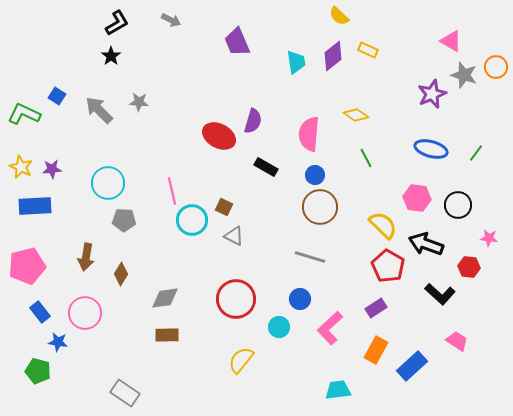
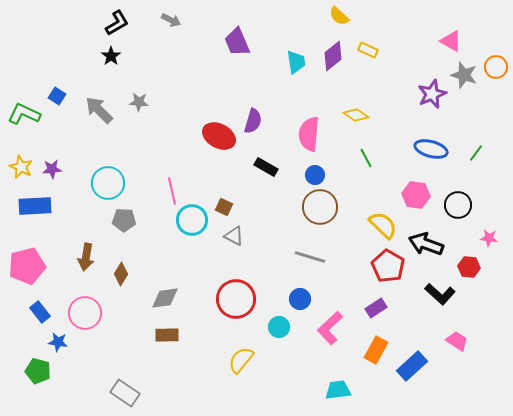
pink hexagon at (417, 198): moved 1 px left, 3 px up
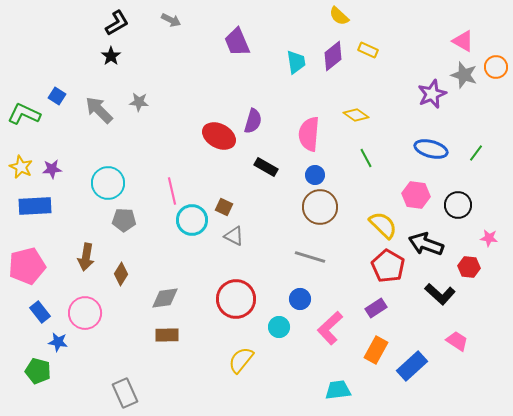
pink triangle at (451, 41): moved 12 px right
gray rectangle at (125, 393): rotated 32 degrees clockwise
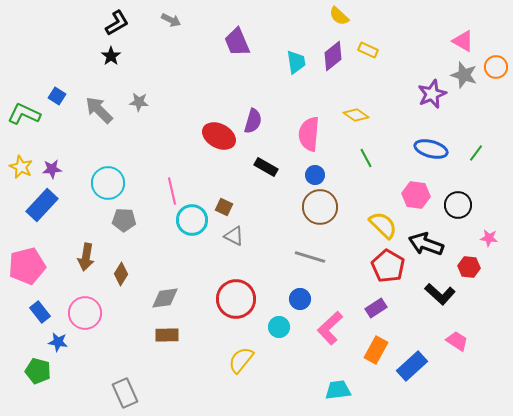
blue rectangle at (35, 206): moved 7 px right, 1 px up; rotated 44 degrees counterclockwise
